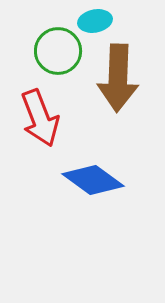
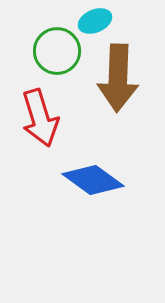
cyan ellipse: rotated 12 degrees counterclockwise
green circle: moved 1 px left
red arrow: rotated 4 degrees clockwise
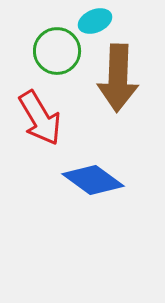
red arrow: rotated 14 degrees counterclockwise
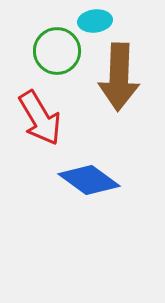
cyan ellipse: rotated 16 degrees clockwise
brown arrow: moved 1 px right, 1 px up
blue diamond: moved 4 px left
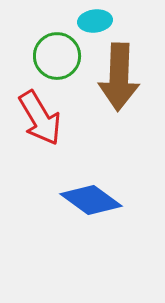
green circle: moved 5 px down
blue diamond: moved 2 px right, 20 px down
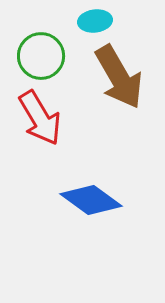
green circle: moved 16 px left
brown arrow: rotated 32 degrees counterclockwise
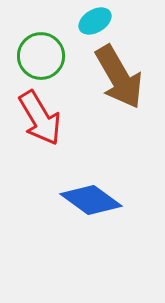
cyan ellipse: rotated 24 degrees counterclockwise
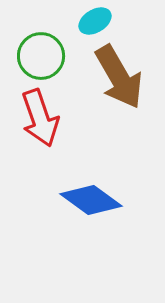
red arrow: rotated 12 degrees clockwise
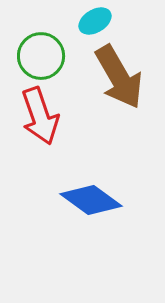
red arrow: moved 2 px up
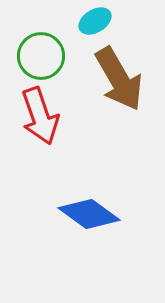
brown arrow: moved 2 px down
blue diamond: moved 2 px left, 14 px down
